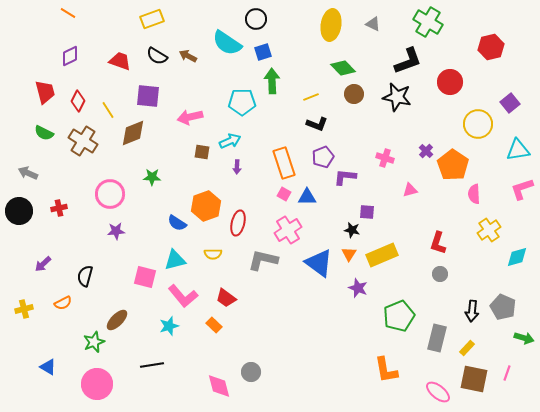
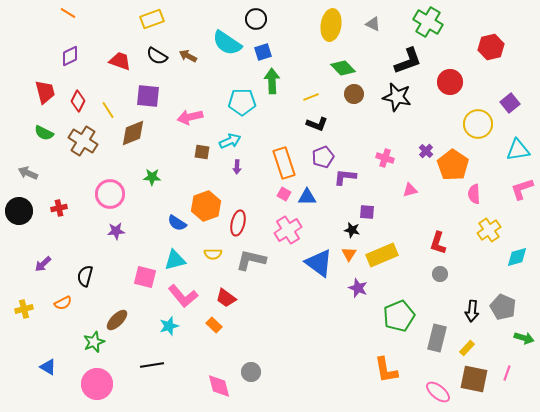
gray L-shape at (263, 260): moved 12 px left
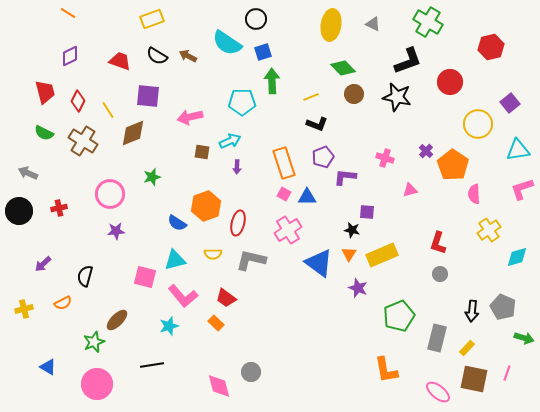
green star at (152, 177): rotated 18 degrees counterclockwise
orange rectangle at (214, 325): moved 2 px right, 2 px up
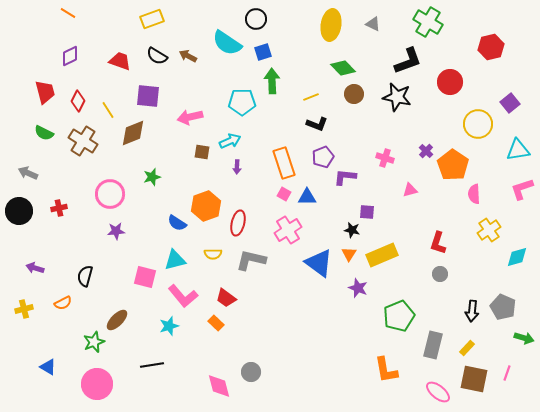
purple arrow at (43, 264): moved 8 px left, 4 px down; rotated 60 degrees clockwise
gray rectangle at (437, 338): moved 4 px left, 7 px down
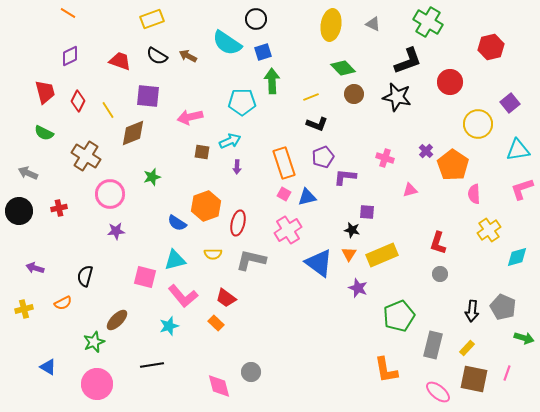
brown cross at (83, 141): moved 3 px right, 15 px down
blue triangle at (307, 197): rotated 12 degrees counterclockwise
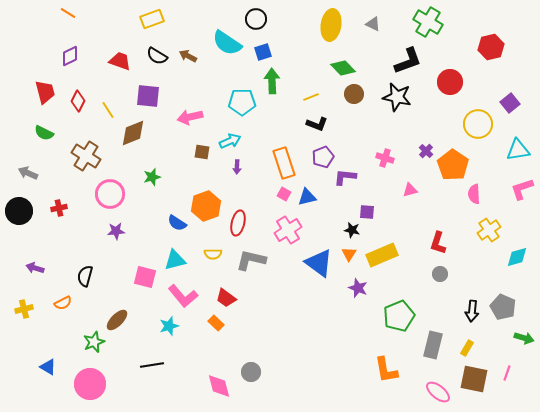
yellow rectangle at (467, 348): rotated 14 degrees counterclockwise
pink circle at (97, 384): moved 7 px left
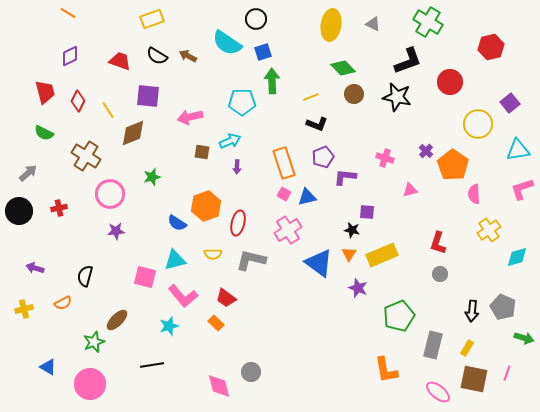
gray arrow at (28, 173): rotated 114 degrees clockwise
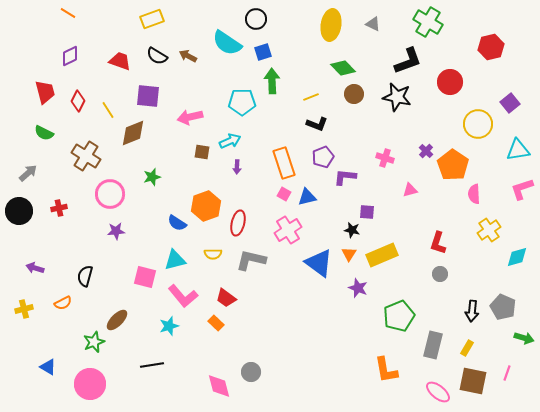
brown square at (474, 379): moved 1 px left, 2 px down
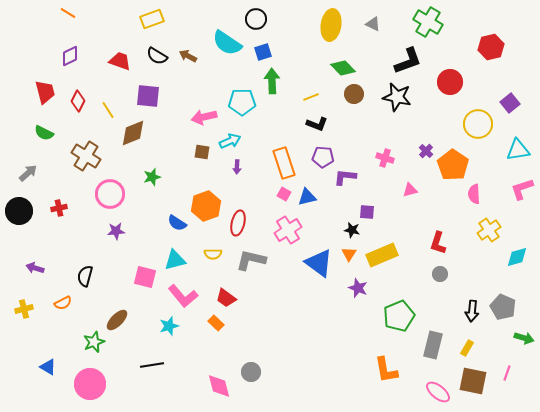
pink arrow at (190, 117): moved 14 px right
purple pentagon at (323, 157): rotated 25 degrees clockwise
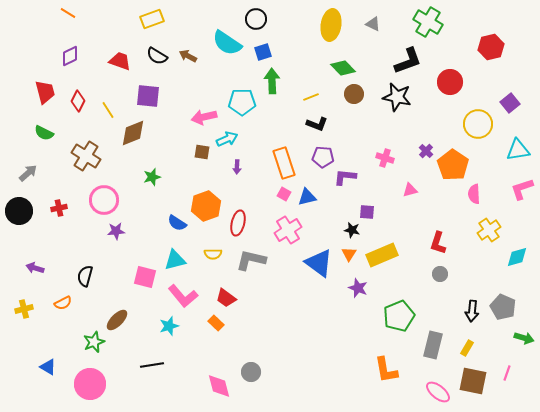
cyan arrow at (230, 141): moved 3 px left, 2 px up
pink circle at (110, 194): moved 6 px left, 6 px down
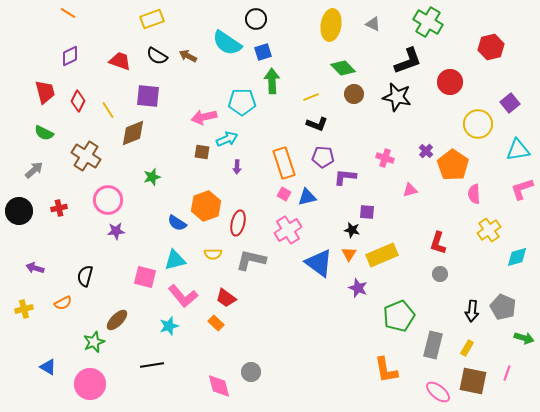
gray arrow at (28, 173): moved 6 px right, 3 px up
pink circle at (104, 200): moved 4 px right
